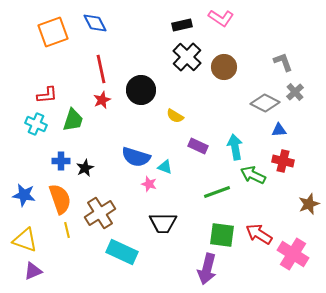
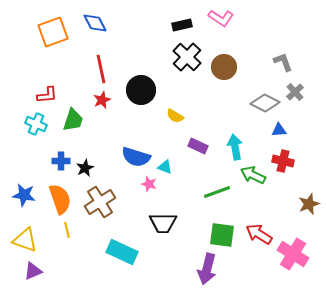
brown cross: moved 11 px up
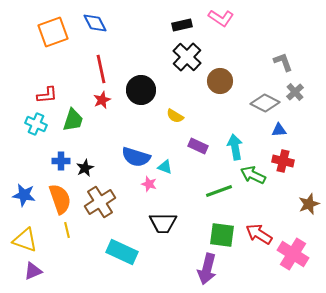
brown circle: moved 4 px left, 14 px down
green line: moved 2 px right, 1 px up
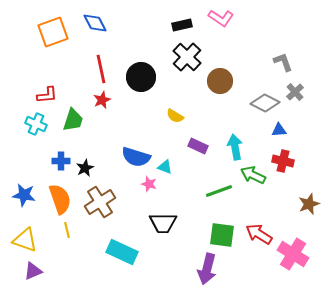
black circle: moved 13 px up
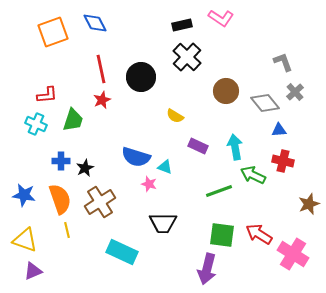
brown circle: moved 6 px right, 10 px down
gray diamond: rotated 24 degrees clockwise
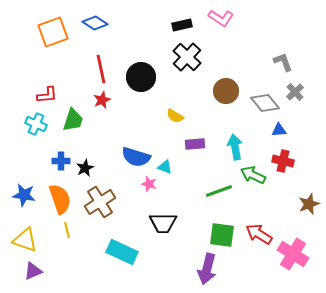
blue diamond: rotated 30 degrees counterclockwise
purple rectangle: moved 3 px left, 2 px up; rotated 30 degrees counterclockwise
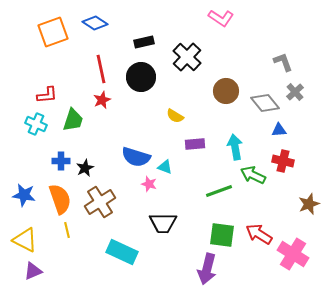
black rectangle: moved 38 px left, 17 px down
yellow triangle: rotated 8 degrees clockwise
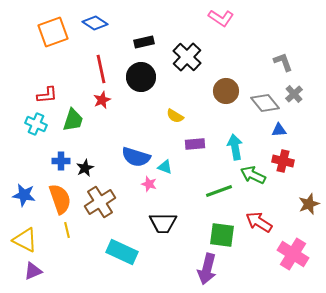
gray cross: moved 1 px left, 2 px down
red arrow: moved 12 px up
